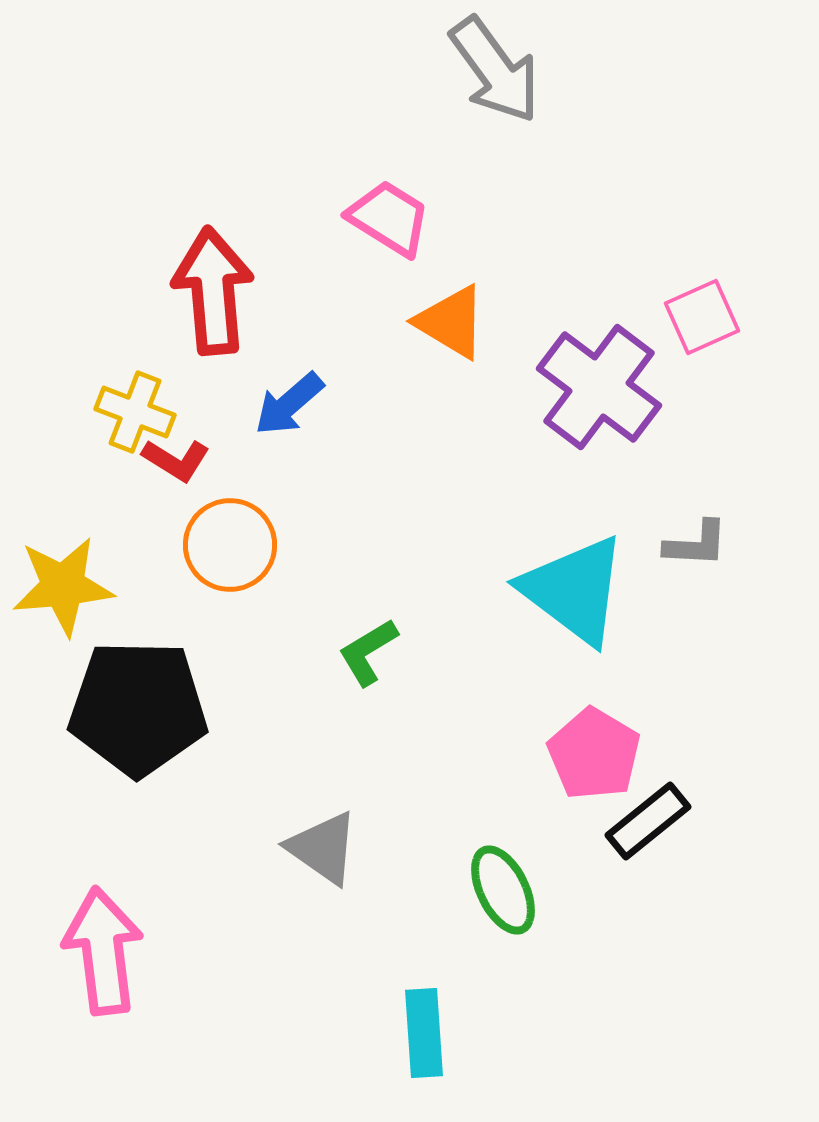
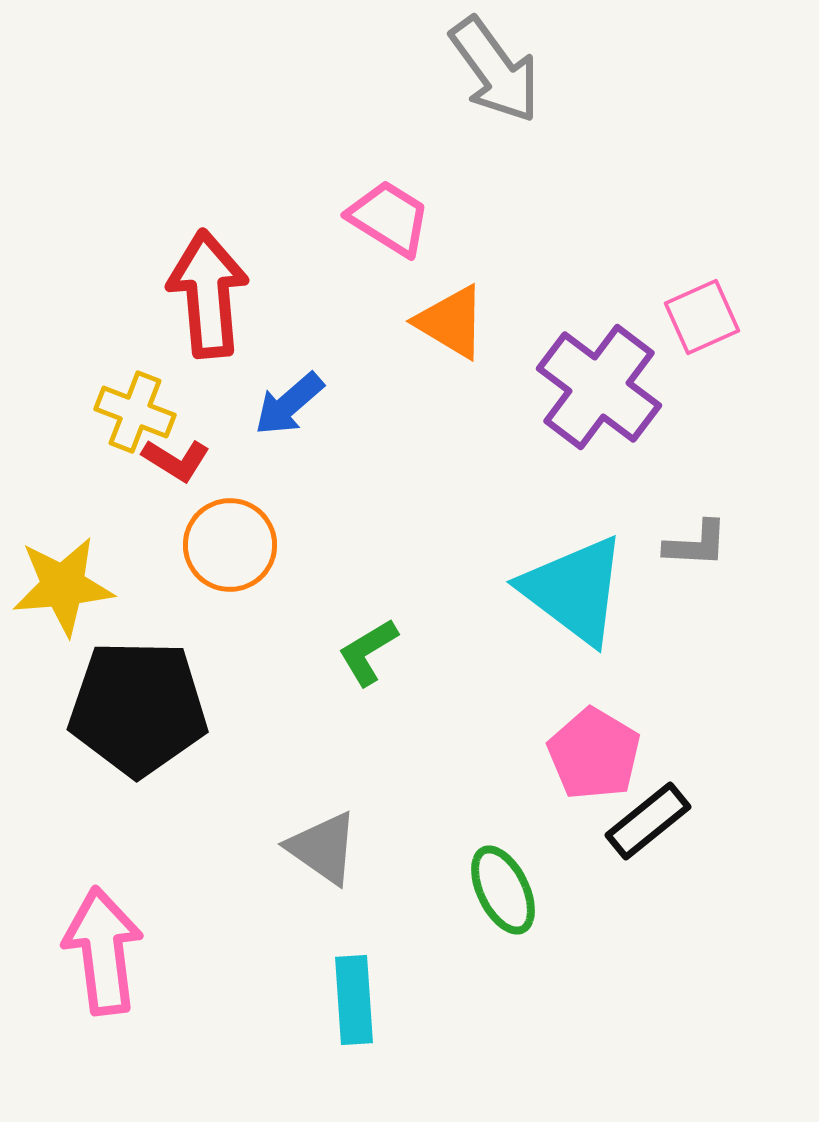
red arrow: moved 5 px left, 3 px down
cyan rectangle: moved 70 px left, 33 px up
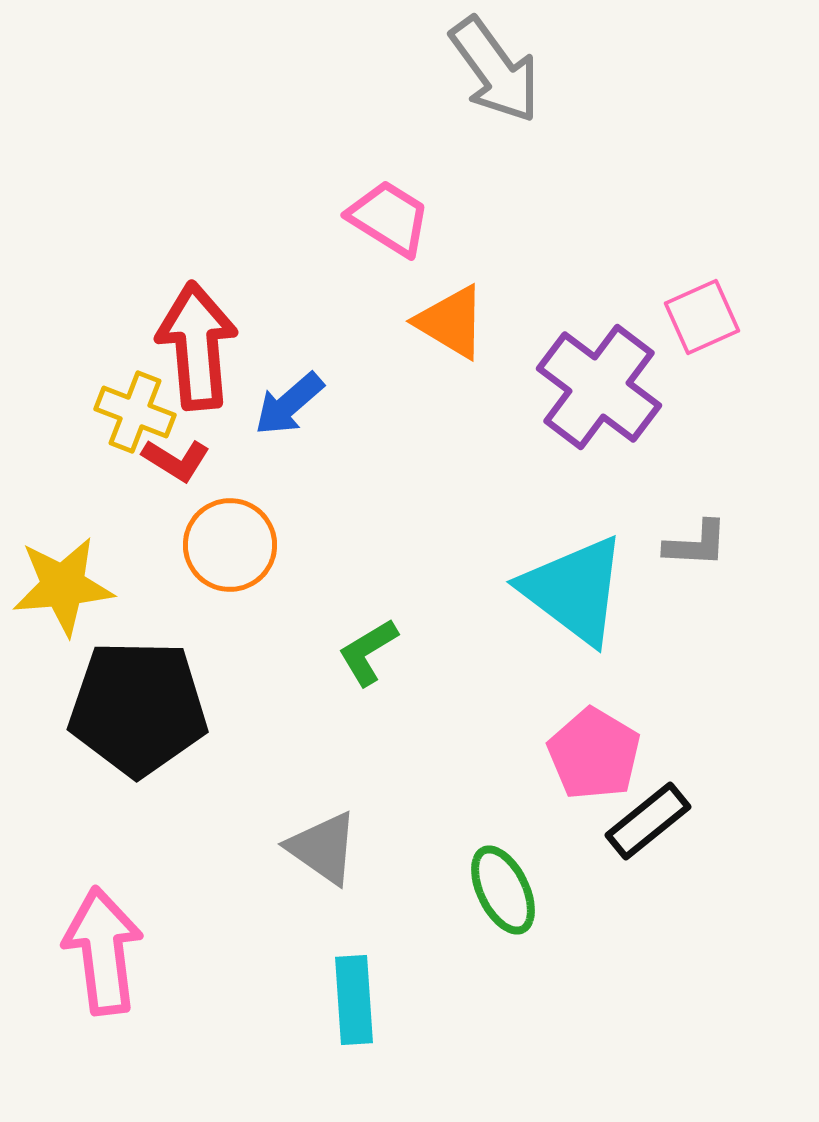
red arrow: moved 11 px left, 52 px down
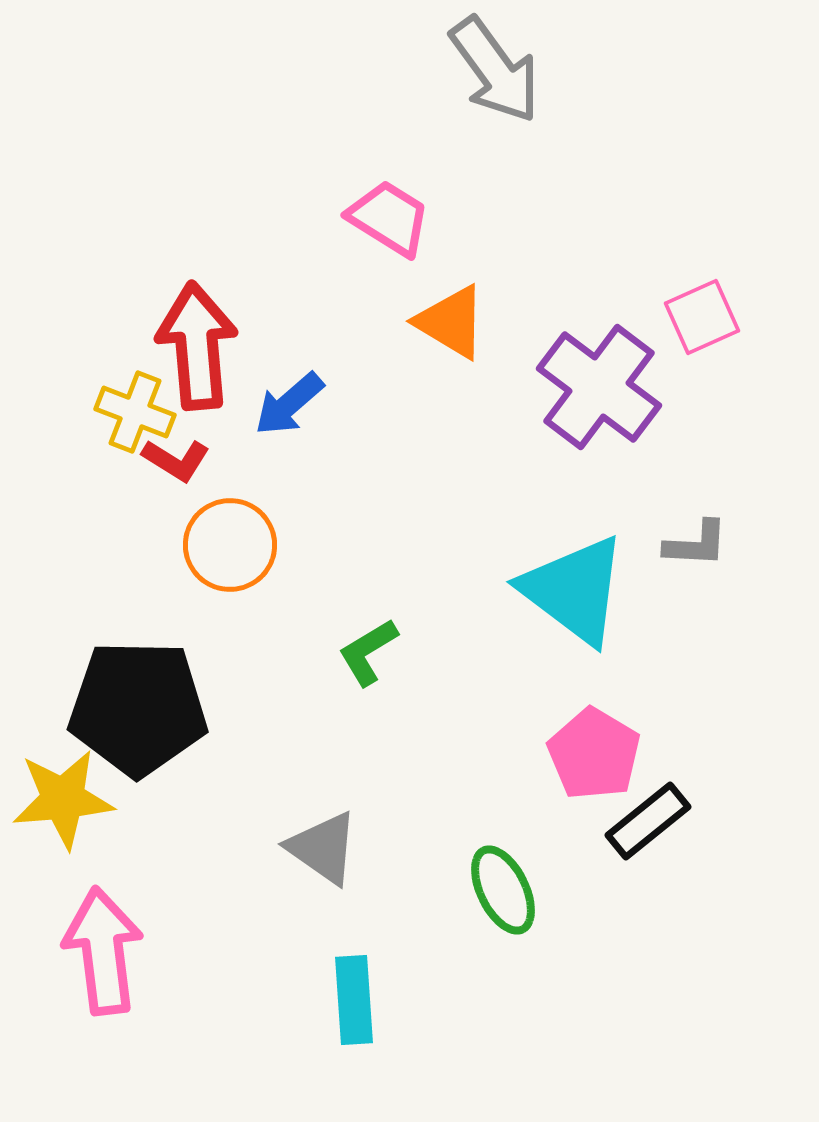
yellow star: moved 213 px down
